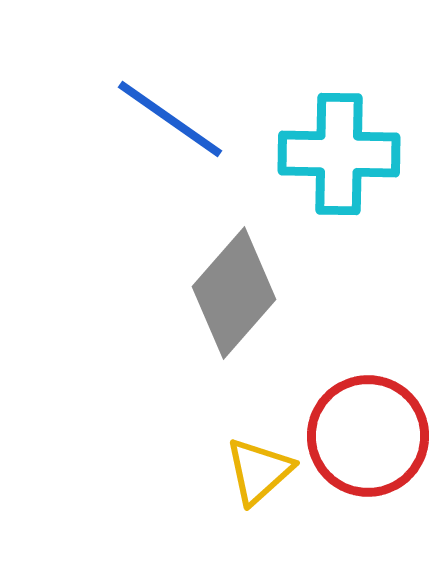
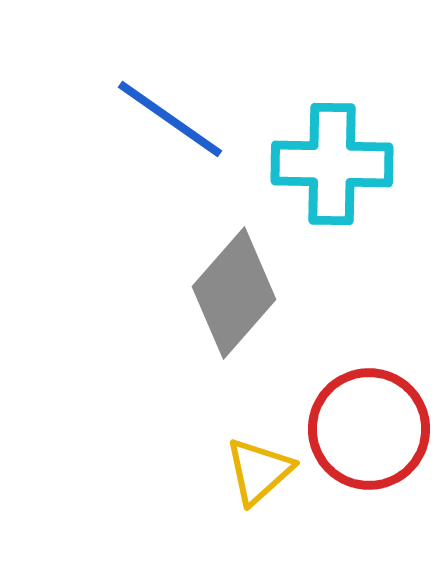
cyan cross: moved 7 px left, 10 px down
red circle: moved 1 px right, 7 px up
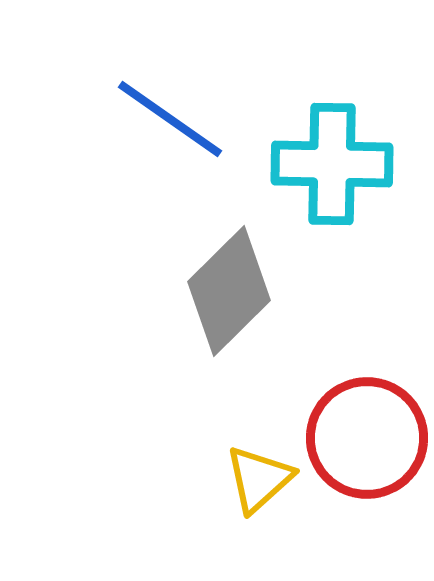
gray diamond: moved 5 px left, 2 px up; rotated 4 degrees clockwise
red circle: moved 2 px left, 9 px down
yellow triangle: moved 8 px down
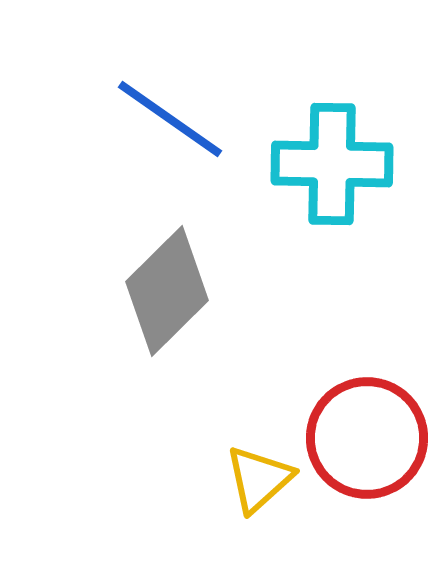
gray diamond: moved 62 px left
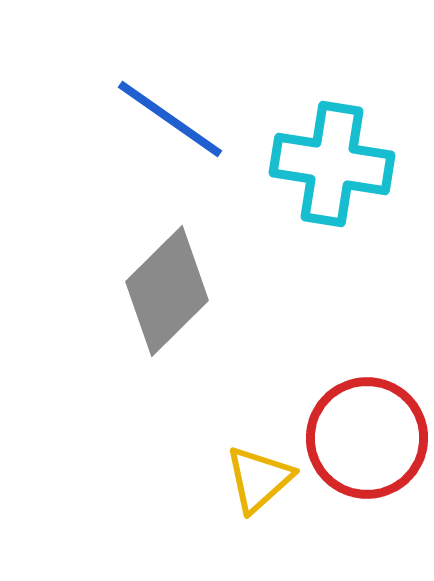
cyan cross: rotated 8 degrees clockwise
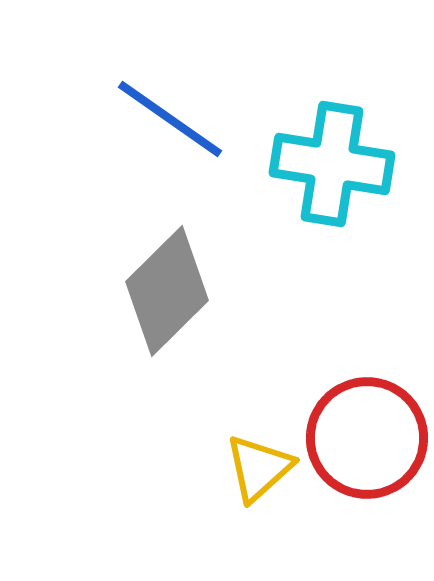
yellow triangle: moved 11 px up
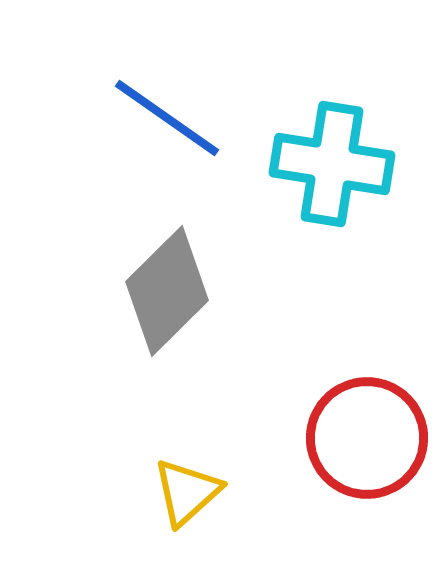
blue line: moved 3 px left, 1 px up
yellow triangle: moved 72 px left, 24 px down
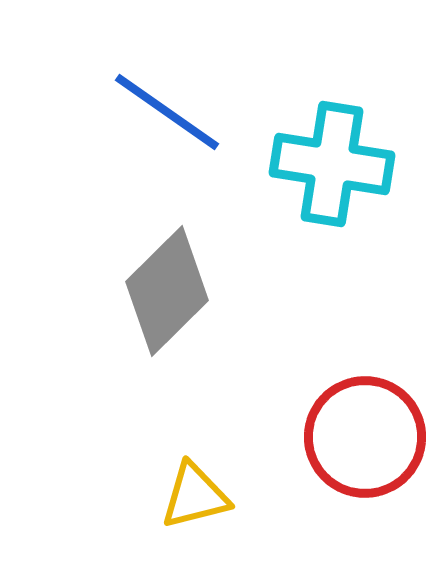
blue line: moved 6 px up
red circle: moved 2 px left, 1 px up
yellow triangle: moved 8 px right, 4 px down; rotated 28 degrees clockwise
